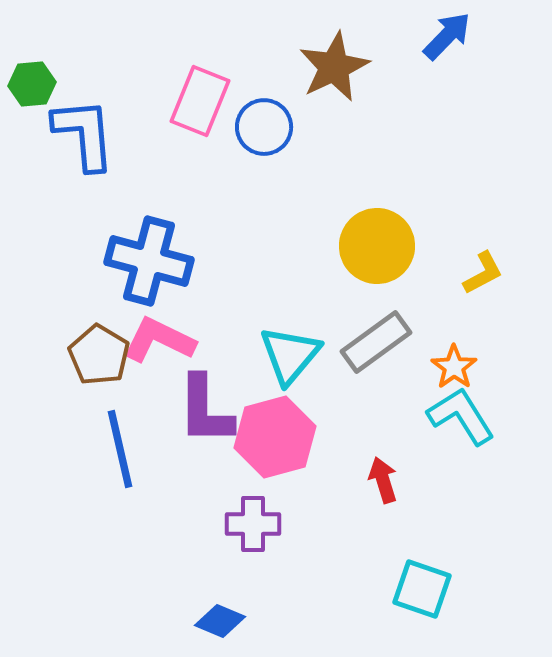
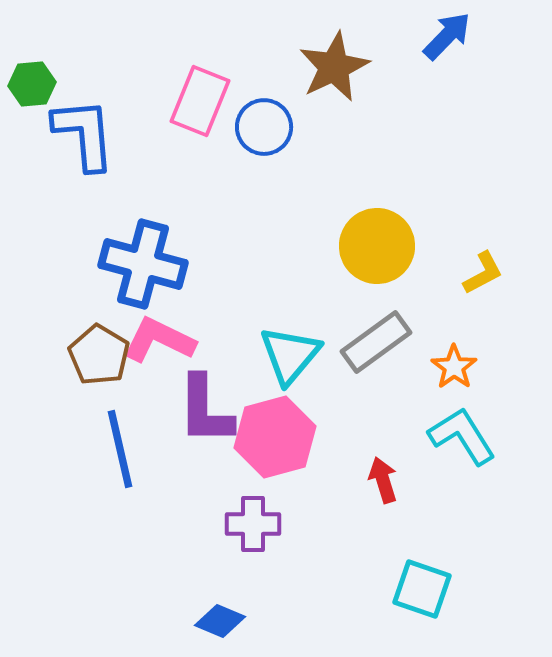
blue cross: moved 6 px left, 3 px down
cyan L-shape: moved 1 px right, 20 px down
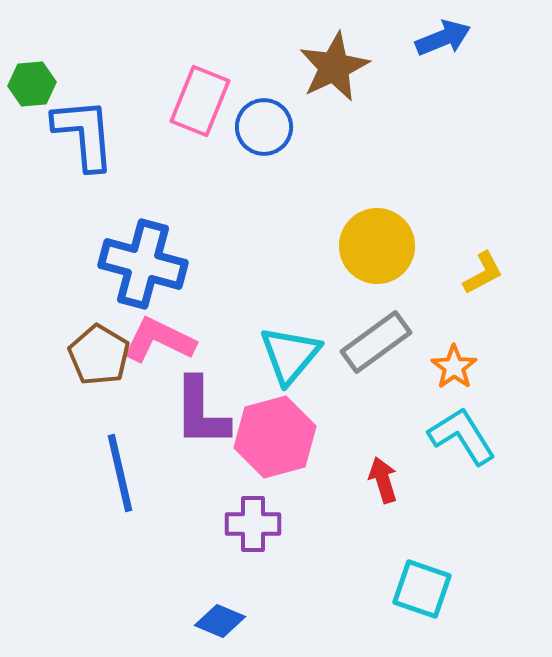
blue arrow: moved 4 px left, 2 px down; rotated 24 degrees clockwise
purple L-shape: moved 4 px left, 2 px down
blue line: moved 24 px down
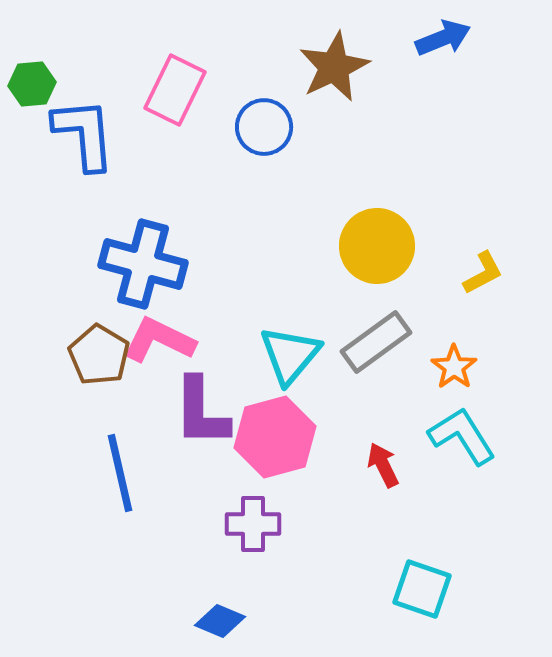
pink rectangle: moved 25 px left, 11 px up; rotated 4 degrees clockwise
red arrow: moved 15 px up; rotated 9 degrees counterclockwise
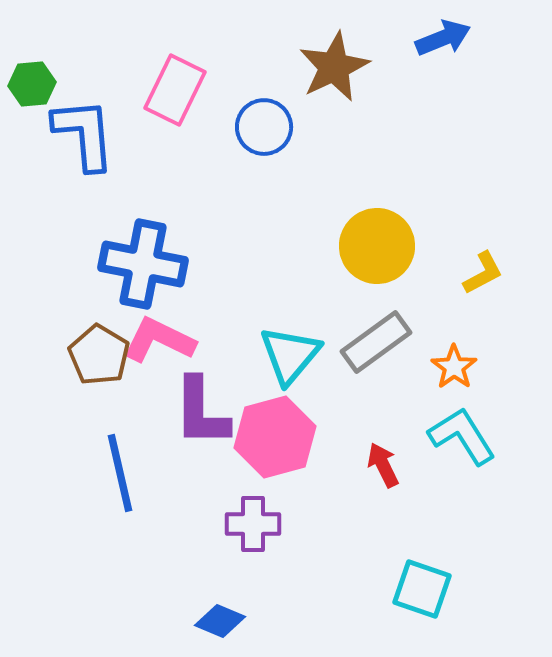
blue cross: rotated 4 degrees counterclockwise
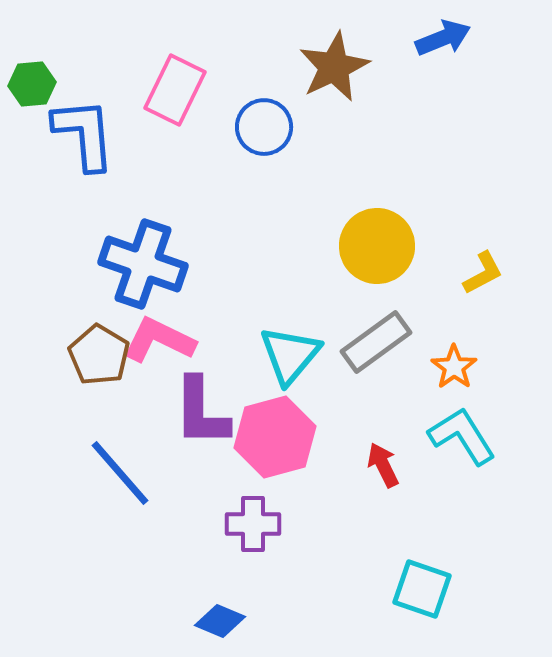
blue cross: rotated 8 degrees clockwise
blue line: rotated 28 degrees counterclockwise
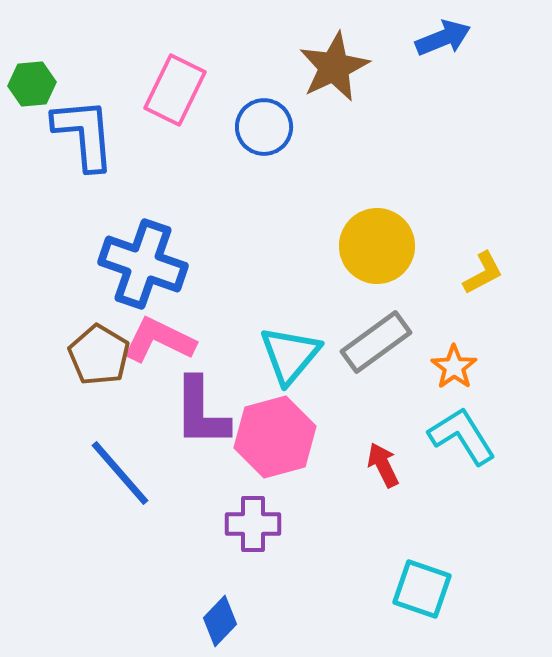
blue diamond: rotated 69 degrees counterclockwise
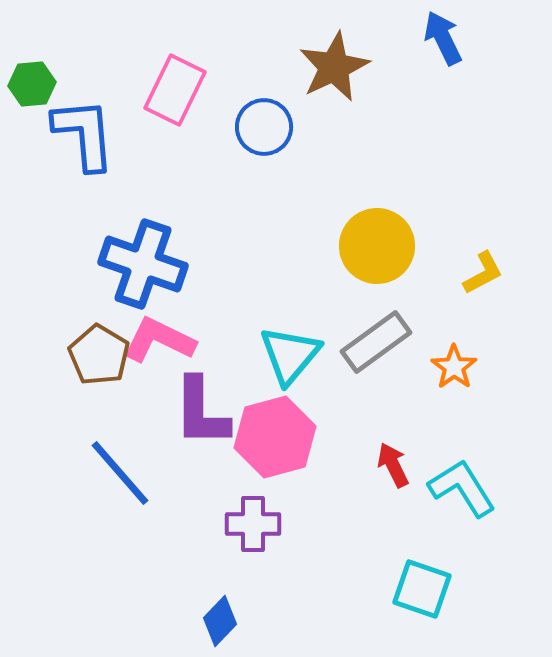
blue arrow: rotated 94 degrees counterclockwise
cyan L-shape: moved 52 px down
red arrow: moved 10 px right
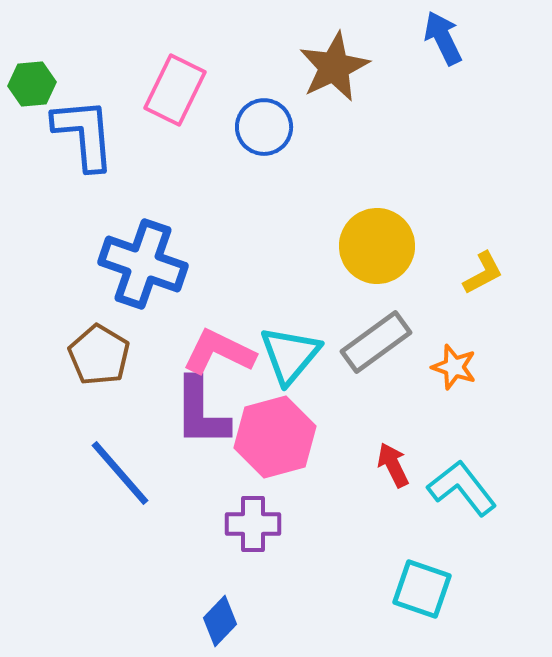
pink L-shape: moved 60 px right, 12 px down
orange star: rotated 18 degrees counterclockwise
cyan L-shape: rotated 6 degrees counterclockwise
